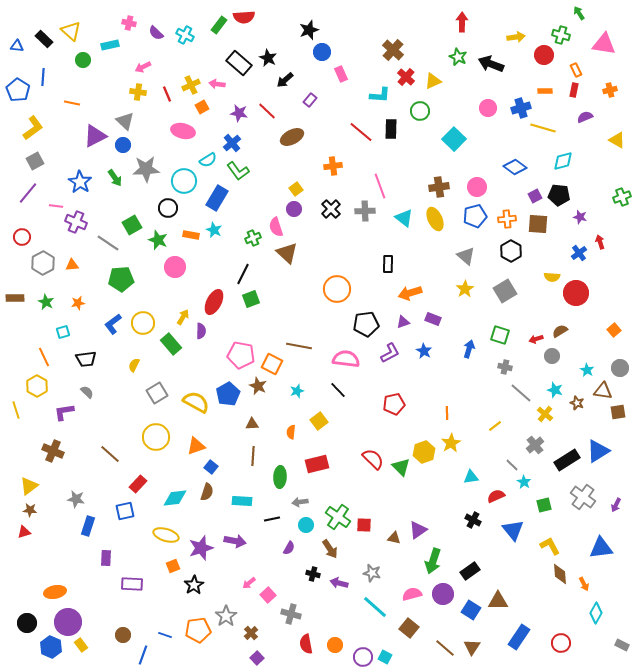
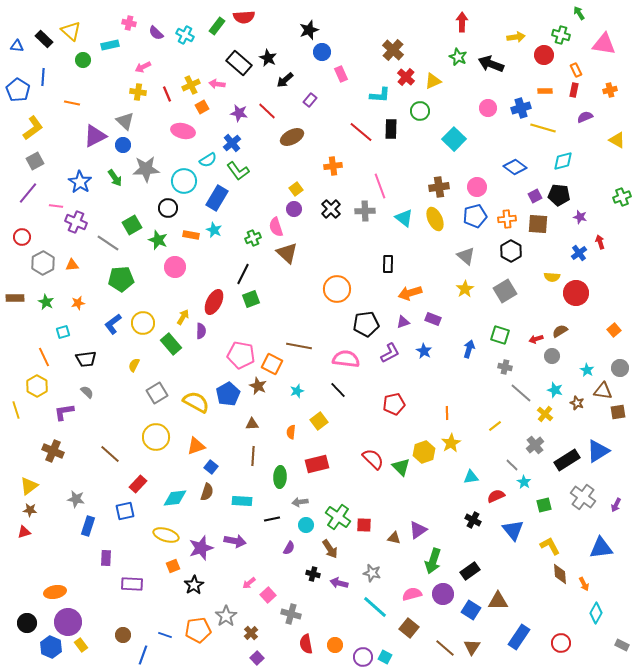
green rectangle at (219, 25): moved 2 px left, 1 px down
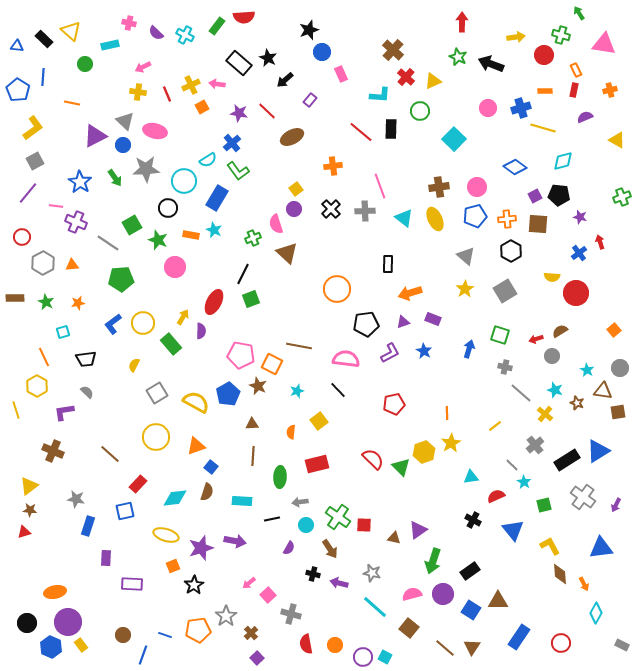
green circle at (83, 60): moved 2 px right, 4 px down
pink ellipse at (183, 131): moved 28 px left
pink semicircle at (276, 227): moved 3 px up
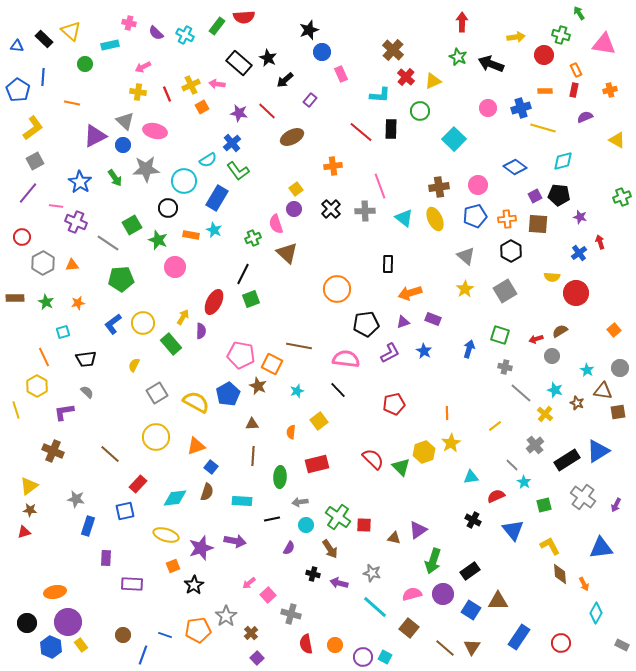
pink circle at (477, 187): moved 1 px right, 2 px up
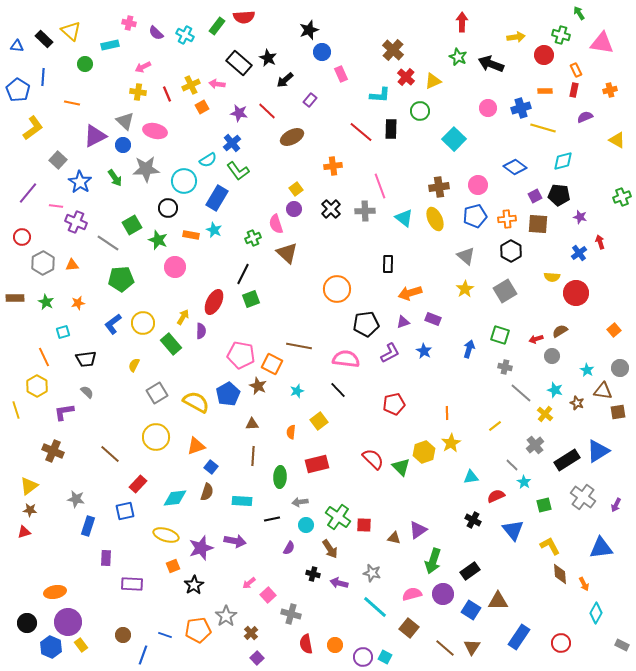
pink triangle at (604, 44): moved 2 px left, 1 px up
gray square at (35, 161): moved 23 px right, 1 px up; rotated 18 degrees counterclockwise
